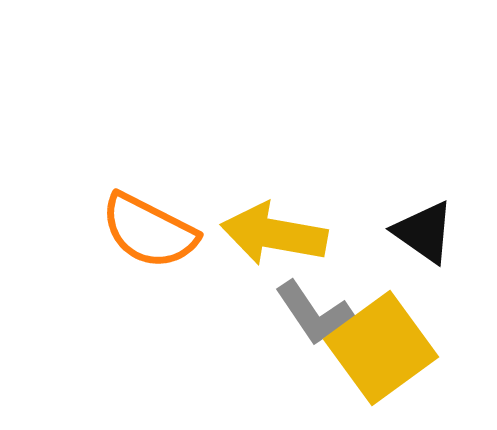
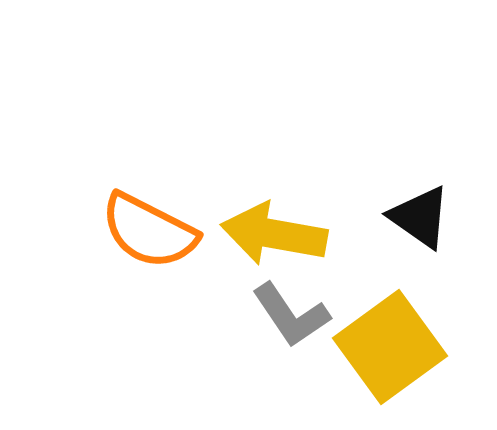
black triangle: moved 4 px left, 15 px up
gray L-shape: moved 23 px left, 2 px down
yellow square: moved 9 px right, 1 px up
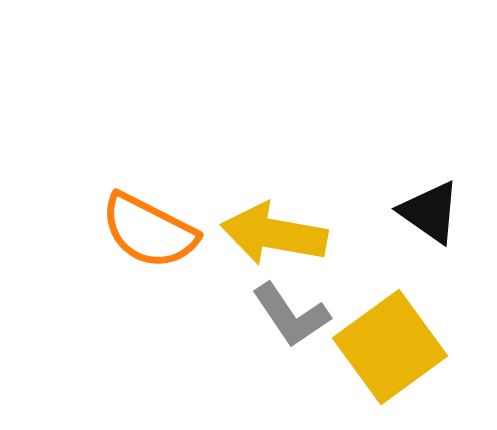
black triangle: moved 10 px right, 5 px up
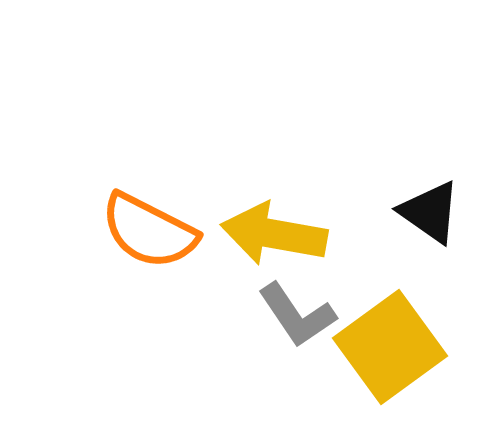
gray L-shape: moved 6 px right
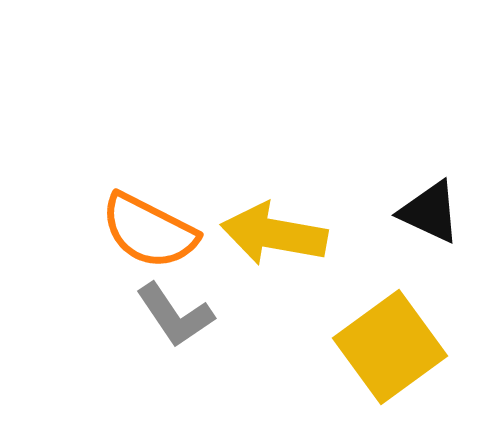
black triangle: rotated 10 degrees counterclockwise
gray L-shape: moved 122 px left
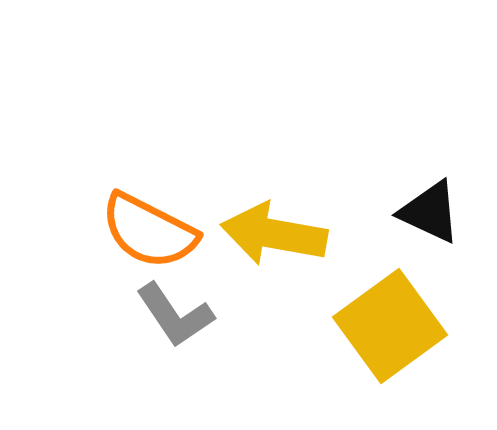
yellow square: moved 21 px up
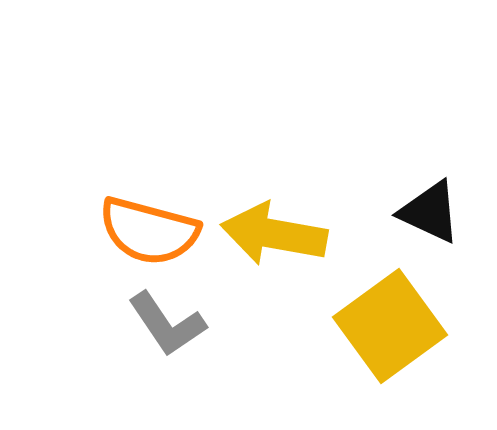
orange semicircle: rotated 12 degrees counterclockwise
gray L-shape: moved 8 px left, 9 px down
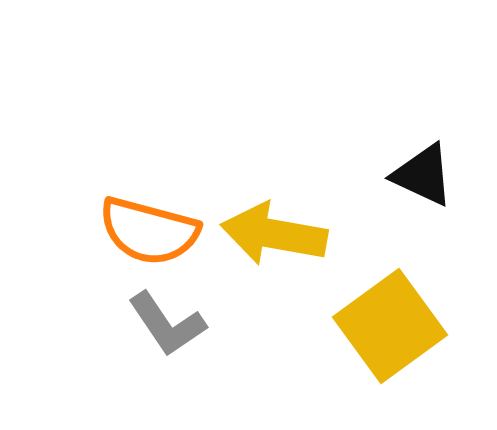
black triangle: moved 7 px left, 37 px up
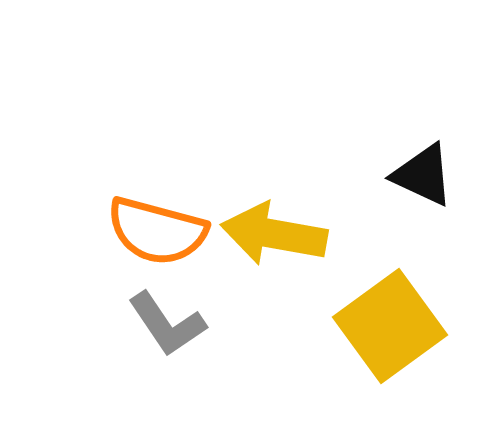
orange semicircle: moved 8 px right
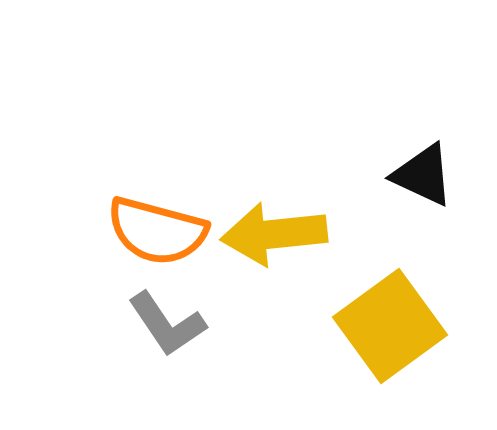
yellow arrow: rotated 16 degrees counterclockwise
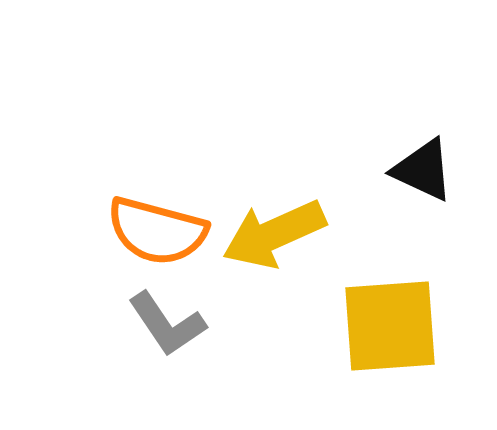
black triangle: moved 5 px up
yellow arrow: rotated 18 degrees counterclockwise
yellow square: rotated 32 degrees clockwise
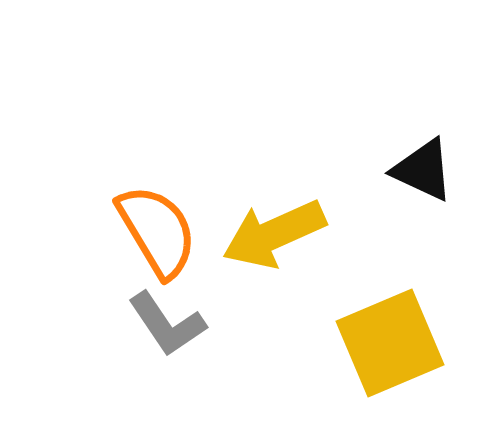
orange semicircle: rotated 136 degrees counterclockwise
yellow square: moved 17 px down; rotated 19 degrees counterclockwise
